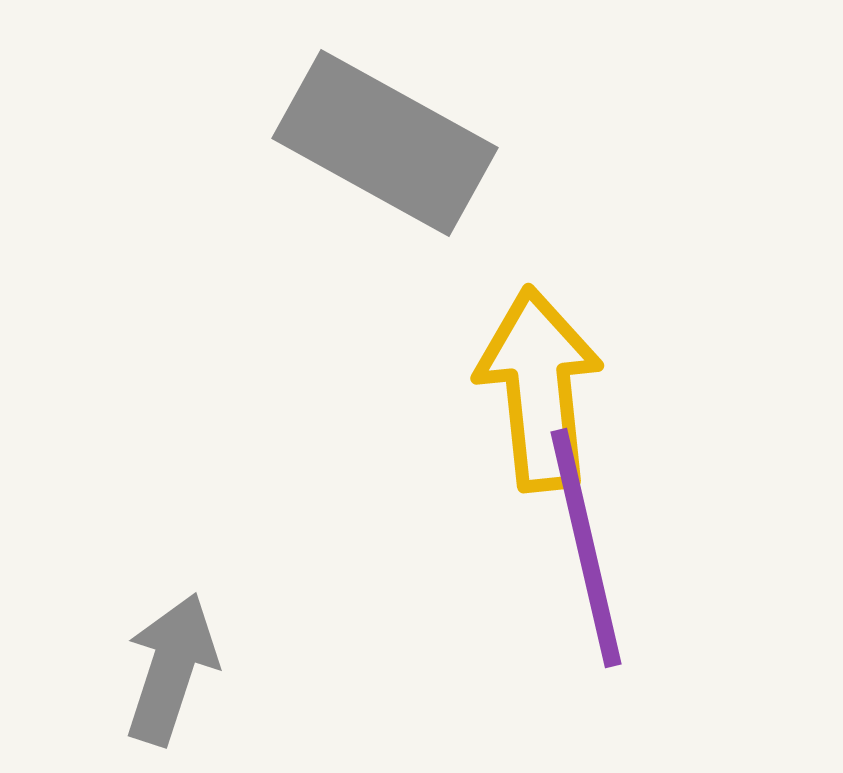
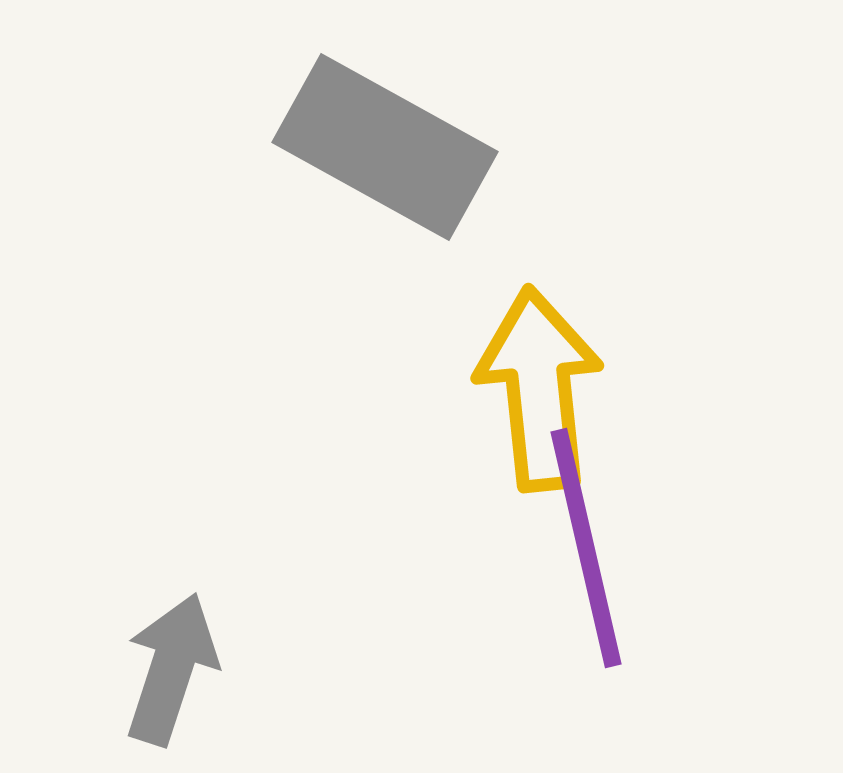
gray rectangle: moved 4 px down
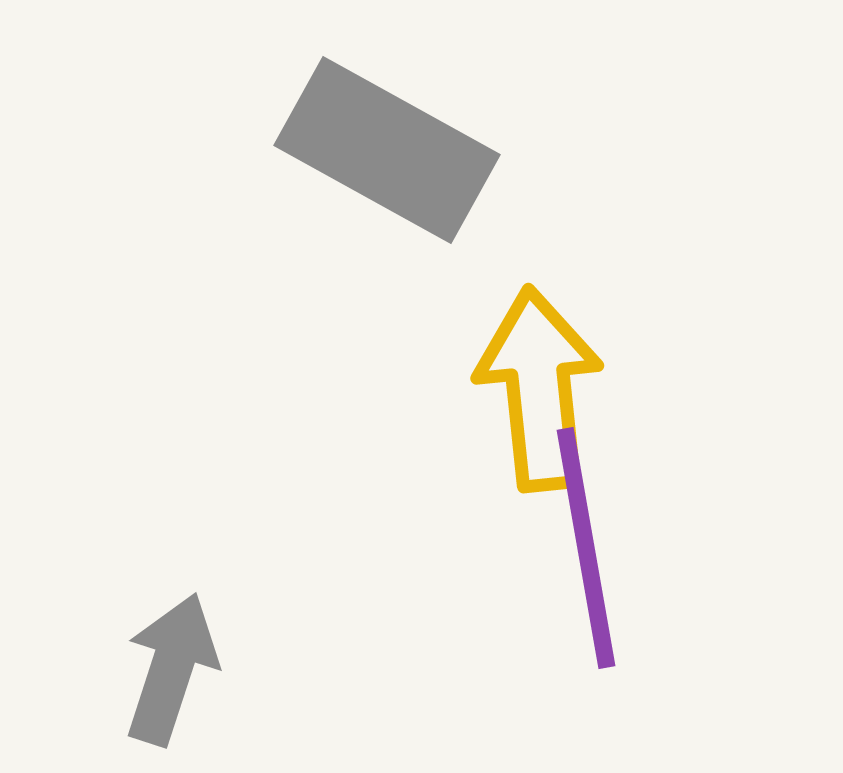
gray rectangle: moved 2 px right, 3 px down
purple line: rotated 3 degrees clockwise
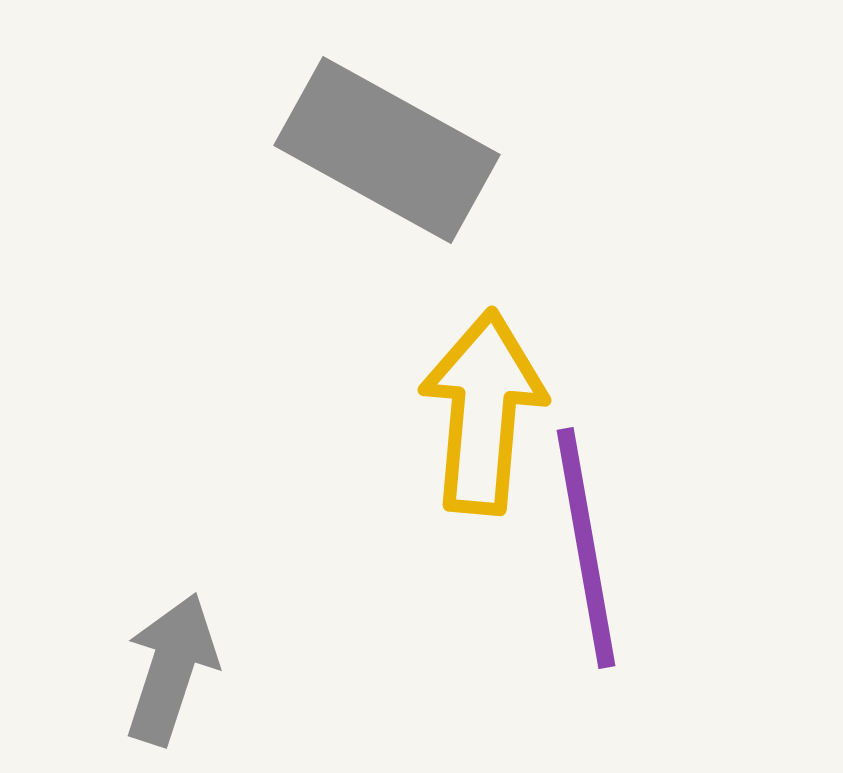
yellow arrow: moved 56 px left, 23 px down; rotated 11 degrees clockwise
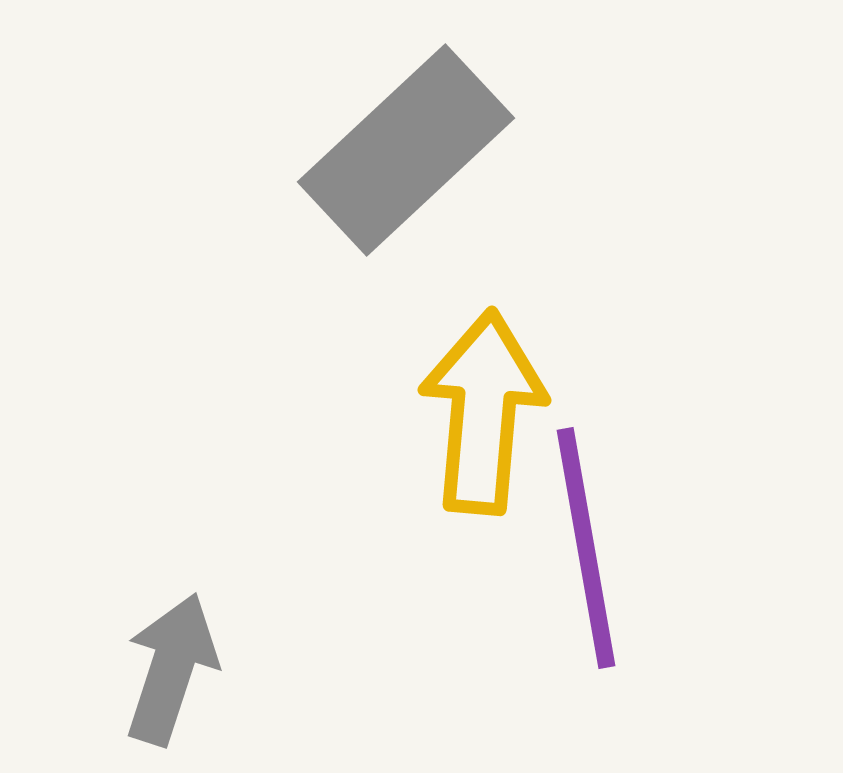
gray rectangle: moved 19 px right; rotated 72 degrees counterclockwise
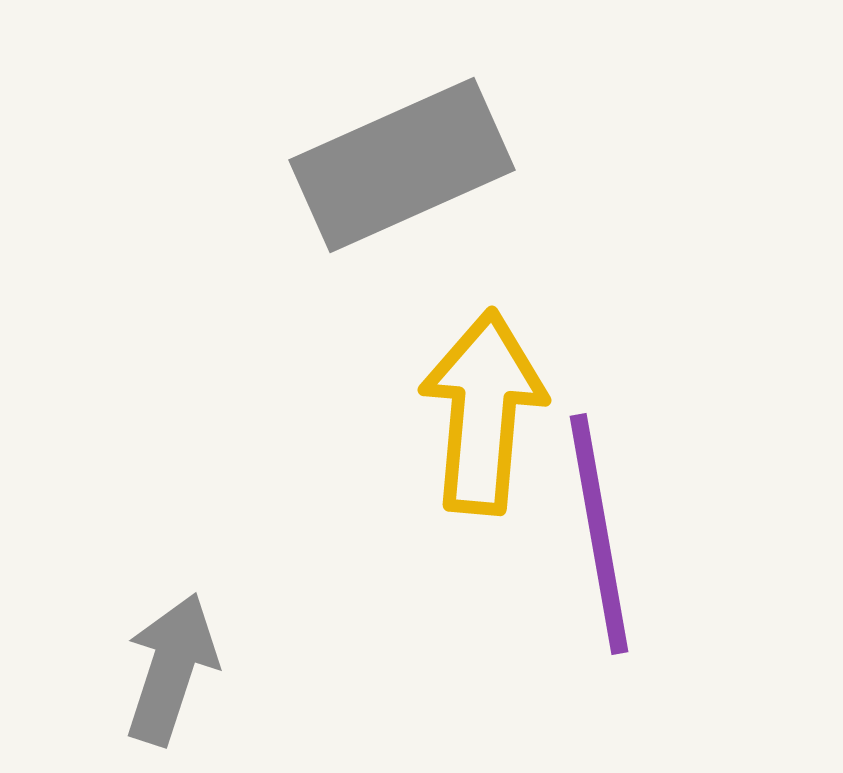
gray rectangle: moved 4 px left, 15 px down; rotated 19 degrees clockwise
purple line: moved 13 px right, 14 px up
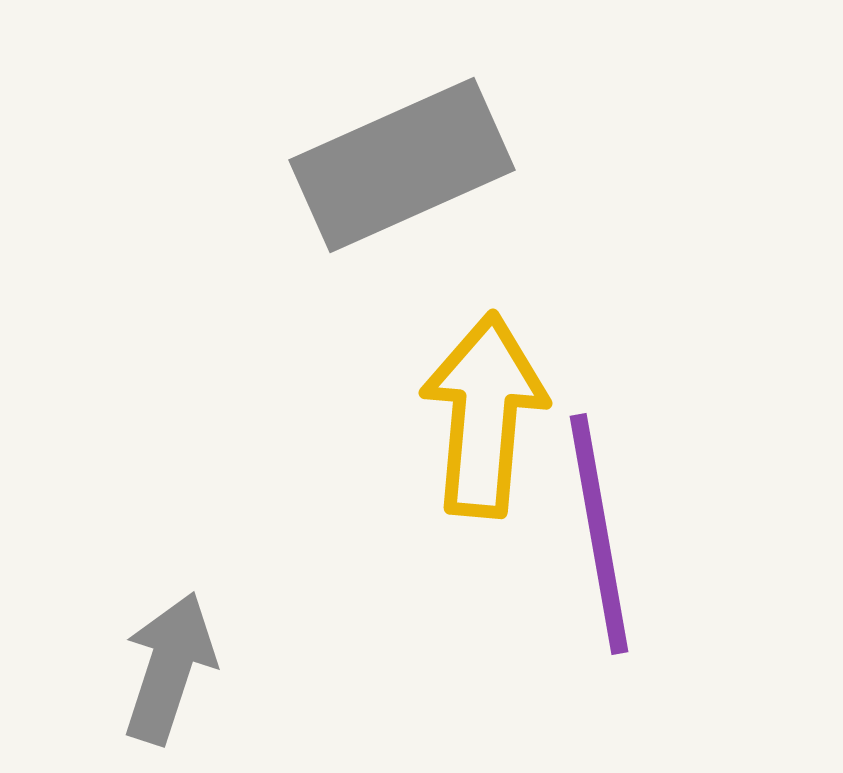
yellow arrow: moved 1 px right, 3 px down
gray arrow: moved 2 px left, 1 px up
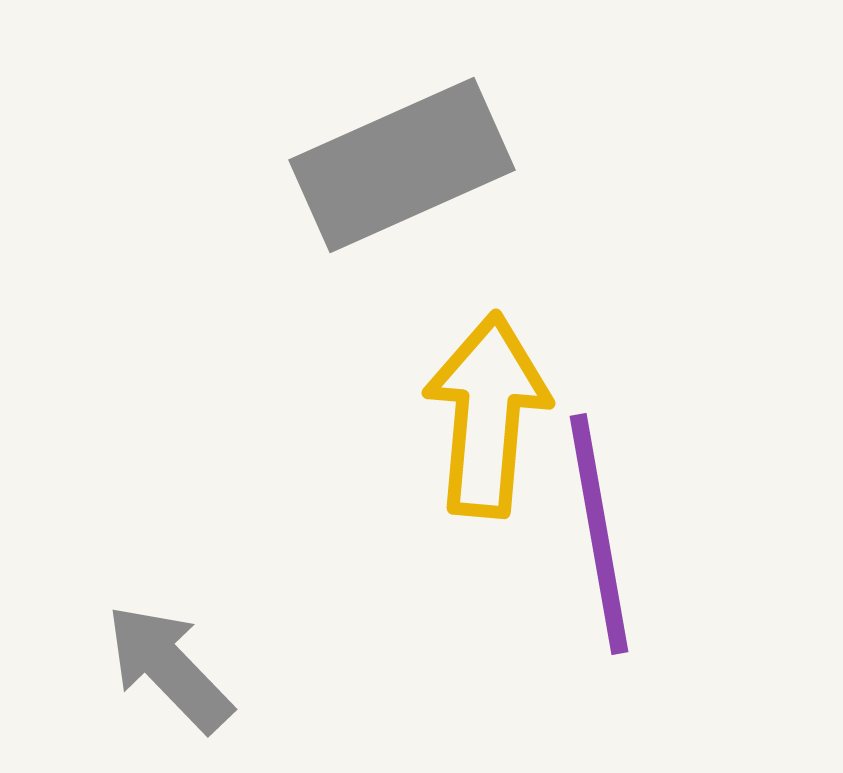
yellow arrow: moved 3 px right
gray arrow: rotated 62 degrees counterclockwise
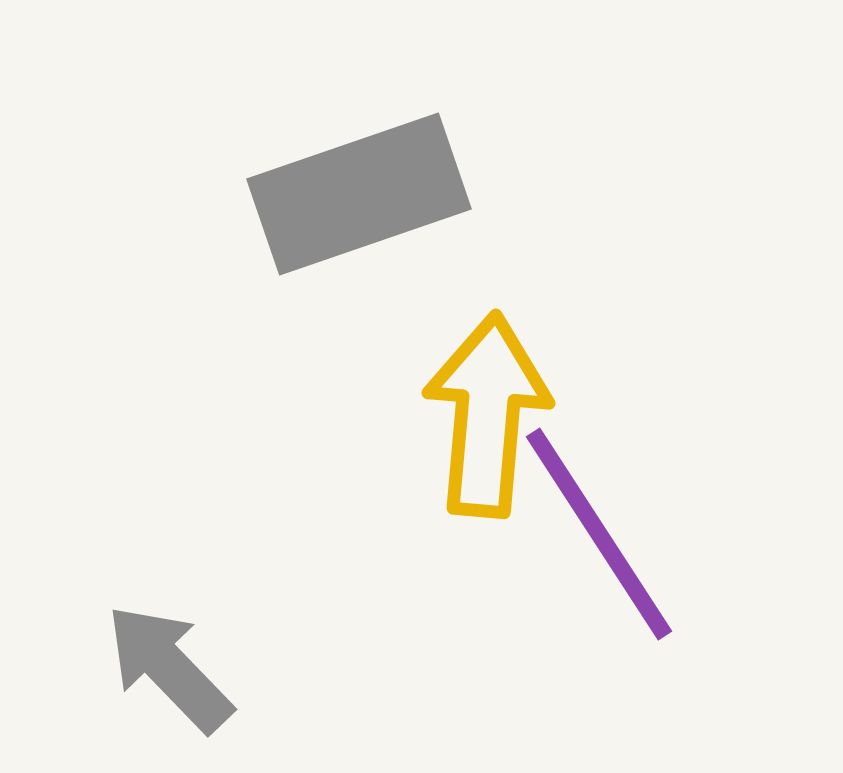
gray rectangle: moved 43 px left, 29 px down; rotated 5 degrees clockwise
purple line: rotated 23 degrees counterclockwise
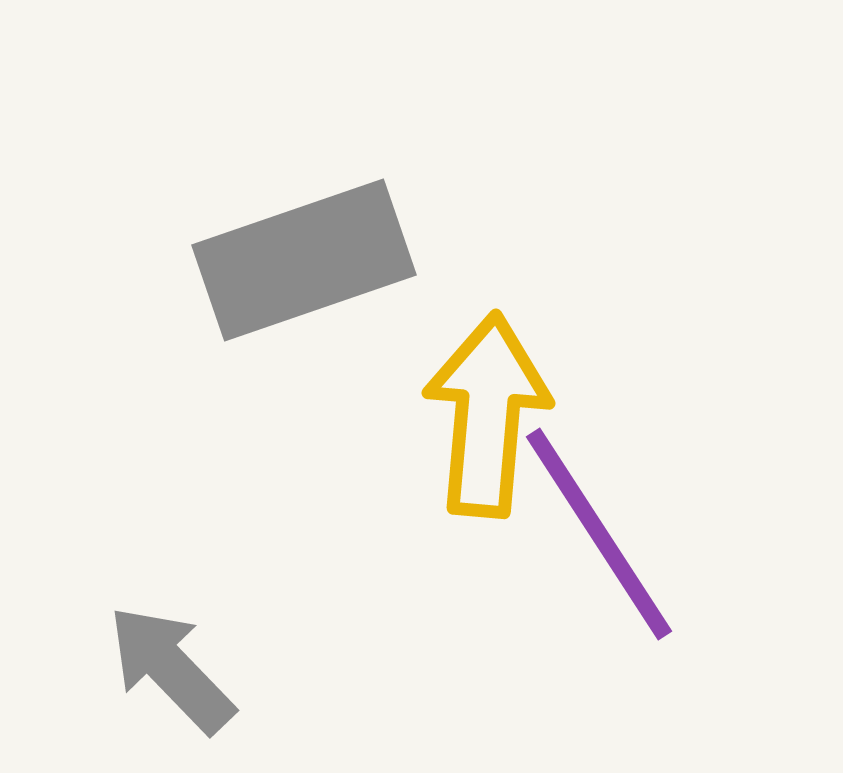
gray rectangle: moved 55 px left, 66 px down
gray arrow: moved 2 px right, 1 px down
